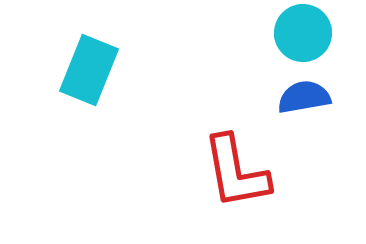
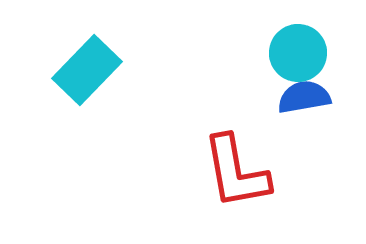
cyan circle: moved 5 px left, 20 px down
cyan rectangle: moved 2 px left; rotated 22 degrees clockwise
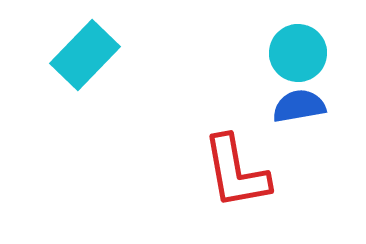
cyan rectangle: moved 2 px left, 15 px up
blue semicircle: moved 5 px left, 9 px down
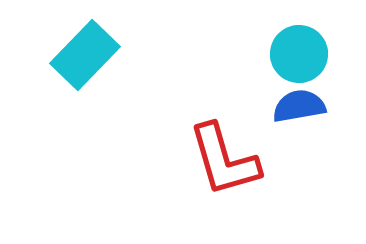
cyan circle: moved 1 px right, 1 px down
red L-shape: moved 12 px left, 12 px up; rotated 6 degrees counterclockwise
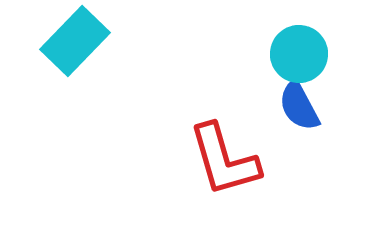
cyan rectangle: moved 10 px left, 14 px up
blue semicircle: rotated 108 degrees counterclockwise
